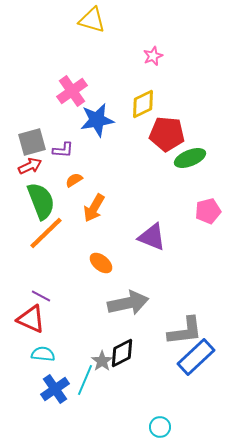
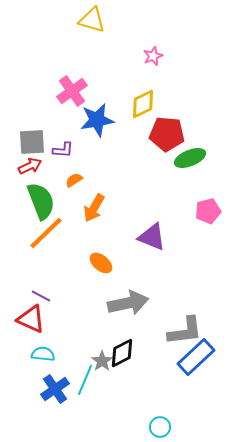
gray square: rotated 12 degrees clockwise
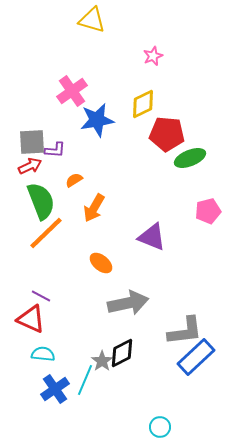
purple L-shape: moved 8 px left
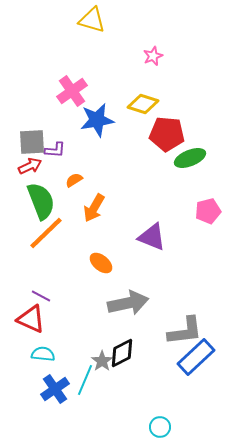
yellow diamond: rotated 44 degrees clockwise
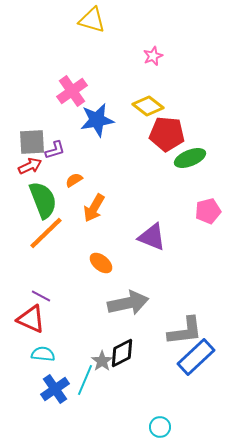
yellow diamond: moved 5 px right, 2 px down; rotated 20 degrees clockwise
purple L-shape: rotated 20 degrees counterclockwise
green semicircle: moved 2 px right, 1 px up
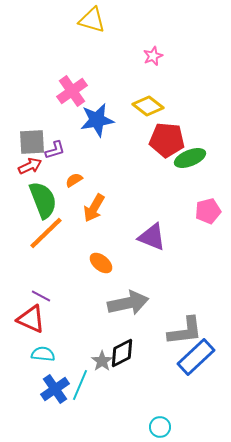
red pentagon: moved 6 px down
cyan line: moved 5 px left, 5 px down
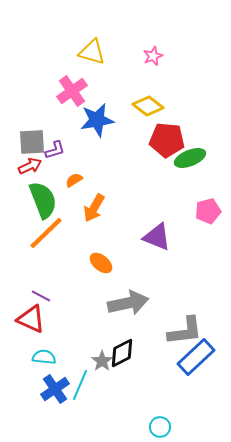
yellow triangle: moved 32 px down
purple triangle: moved 5 px right
cyan semicircle: moved 1 px right, 3 px down
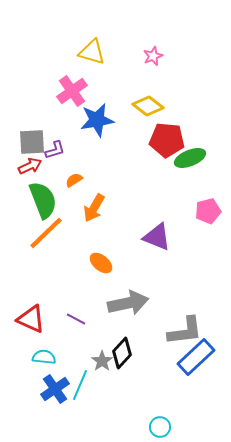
purple line: moved 35 px right, 23 px down
black diamond: rotated 20 degrees counterclockwise
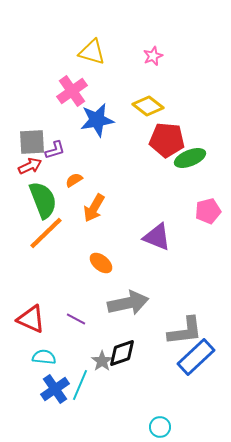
black diamond: rotated 28 degrees clockwise
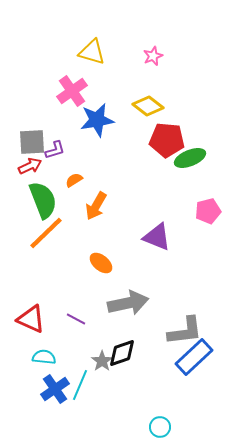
orange arrow: moved 2 px right, 2 px up
blue rectangle: moved 2 px left
